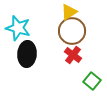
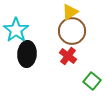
yellow triangle: moved 1 px right
cyan star: moved 2 px left, 2 px down; rotated 20 degrees clockwise
red cross: moved 5 px left, 1 px down
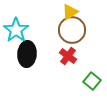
brown circle: moved 1 px up
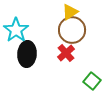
red cross: moved 2 px left, 3 px up; rotated 12 degrees clockwise
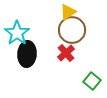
yellow triangle: moved 2 px left
cyan star: moved 1 px right, 3 px down
